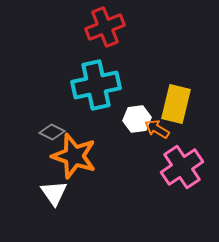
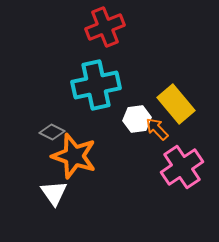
yellow rectangle: rotated 54 degrees counterclockwise
orange arrow: rotated 15 degrees clockwise
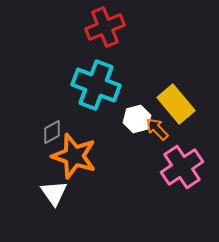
cyan cross: rotated 33 degrees clockwise
white hexagon: rotated 8 degrees counterclockwise
gray diamond: rotated 55 degrees counterclockwise
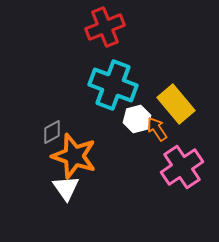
cyan cross: moved 17 px right
orange arrow: rotated 10 degrees clockwise
white triangle: moved 12 px right, 5 px up
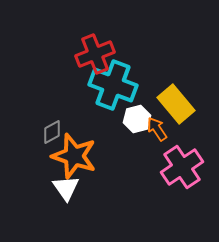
red cross: moved 10 px left, 27 px down
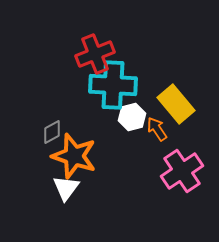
cyan cross: rotated 18 degrees counterclockwise
white hexagon: moved 5 px left, 2 px up
pink cross: moved 4 px down
white triangle: rotated 12 degrees clockwise
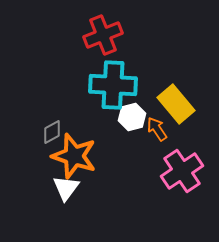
red cross: moved 8 px right, 19 px up
